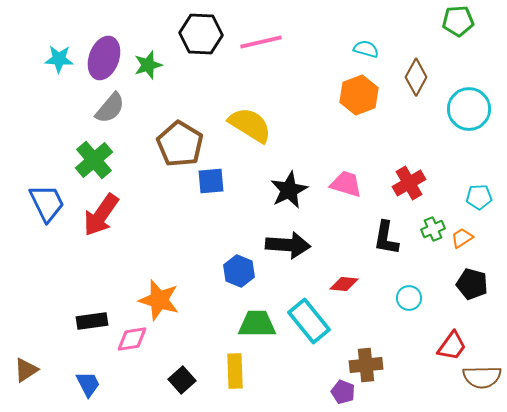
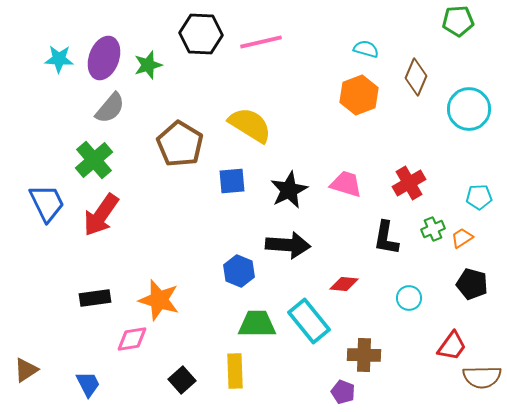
brown diamond at (416, 77): rotated 6 degrees counterclockwise
blue square at (211, 181): moved 21 px right
black rectangle at (92, 321): moved 3 px right, 23 px up
brown cross at (366, 365): moved 2 px left, 10 px up; rotated 8 degrees clockwise
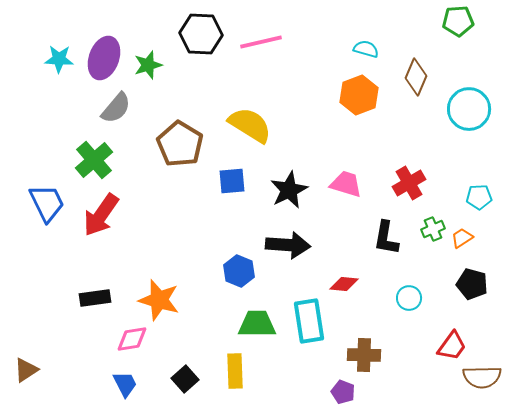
gray semicircle at (110, 108): moved 6 px right
cyan rectangle at (309, 321): rotated 30 degrees clockwise
black square at (182, 380): moved 3 px right, 1 px up
blue trapezoid at (88, 384): moved 37 px right
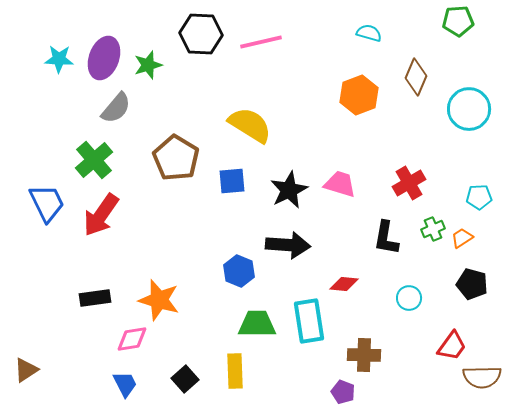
cyan semicircle at (366, 49): moved 3 px right, 16 px up
brown pentagon at (180, 144): moved 4 px left, 14 px down
pink trapezoid at (346, 184): moved 6 px left
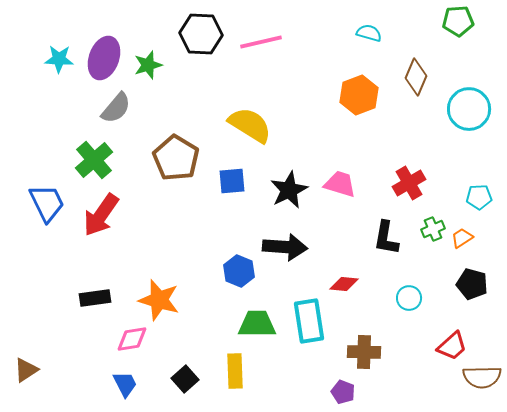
black arrow at (288, 245): moved 3 px left, 2 px down
red trapezoid at (452, 346): rotated 12 degrees clockwise
brown cross at (364, 355): moved 3 px up
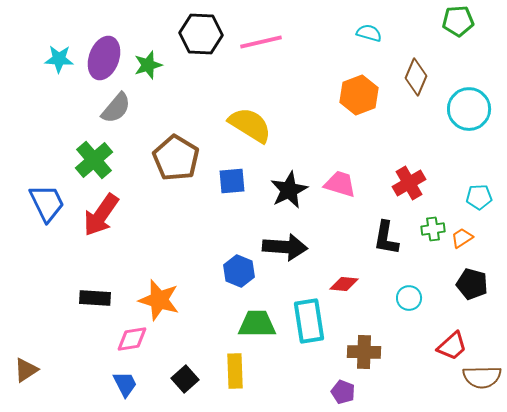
green cross at (433, 229): rotated 15 degrees clockwise
black rectangle at (95, 298): rotated 12 degrees clockwise
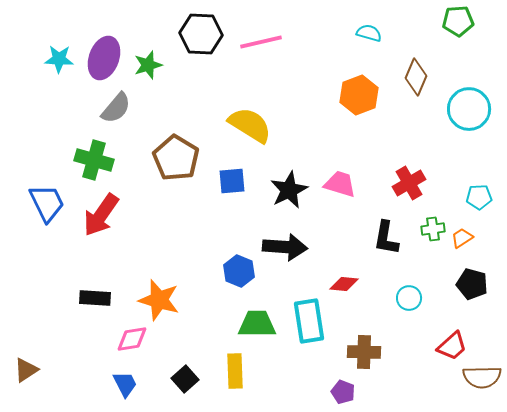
green cross at (94, 160): rotated 33 degrees counterclockwise
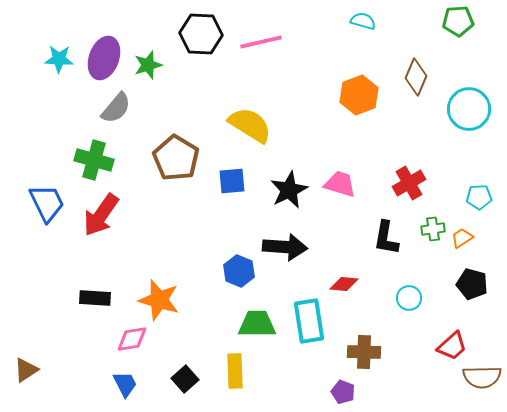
cyan semicircle at (369, 33): moved 6 px left, 12 px up
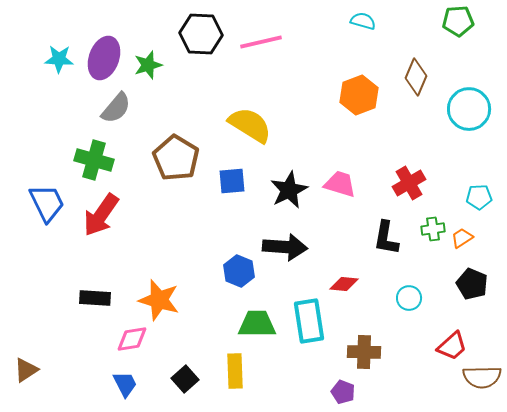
black pentagon at (472, 284): rotated 8 degrees clockwise
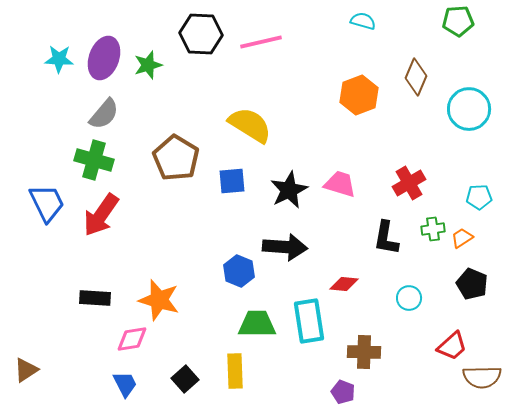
gray semicircle at (116, 108): moved 12 px left, 6 px down
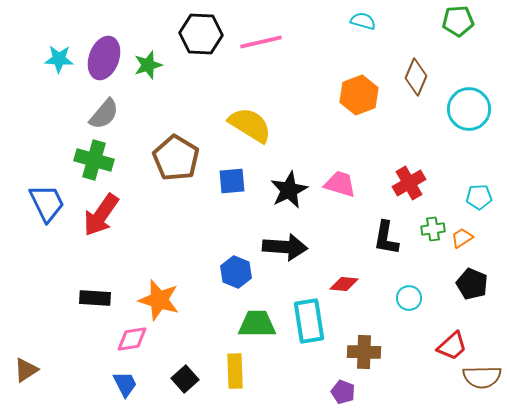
blue hexagon at (239, 271): moved 3 px left, 1 px down
